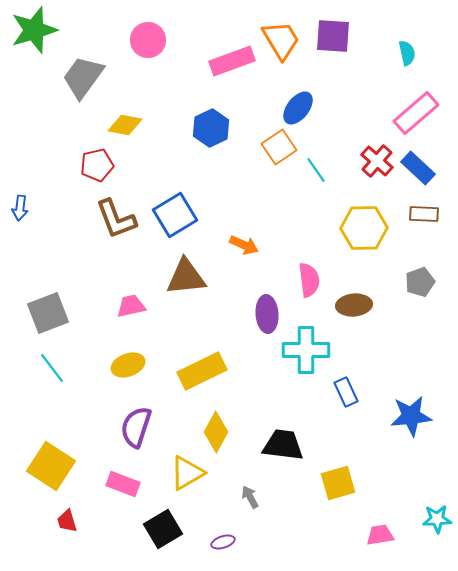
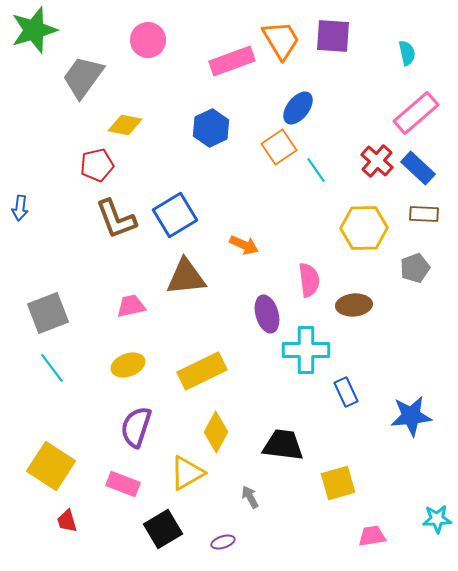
gray pentagon at (420, 282): moved 5 px left, 14 px up
purple ellipse at (267, 314): rotated 12 degrees counterclockwise
pink trapezoid at (380, 535): moved 8 px left, 1 px down
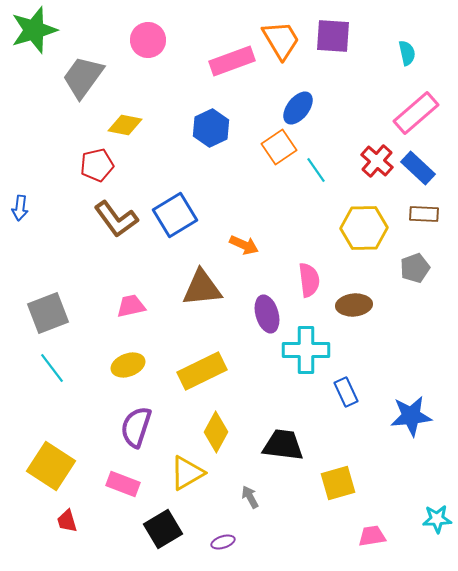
brown L-shape at (116, 219): rotated 15 degrees counterclockwise
brown triangle at (186, 277): moved 16 px right, 11 px down
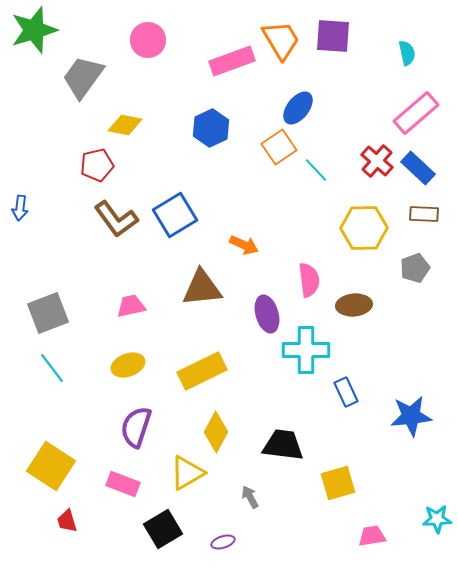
cyan line at (316, 170): rotated 8 degrees counterclockwise
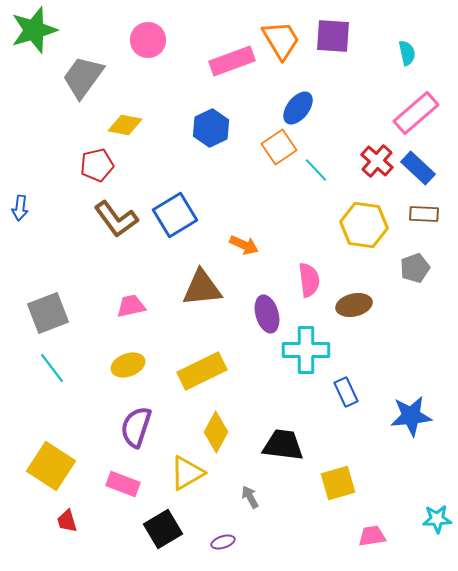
yellow hexagon at (364, 228): moved 3 px up; rotated 9 degrees clockwise
brown ellipse at (354, 305): rotated 8 degrees counterclockwise
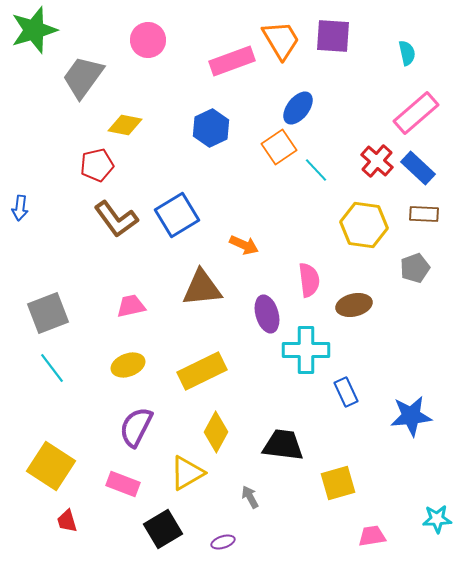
blue square at (175, 215): moved 2 px right
purple semicircle at (136, 427): rotated 9 degrees clockwise
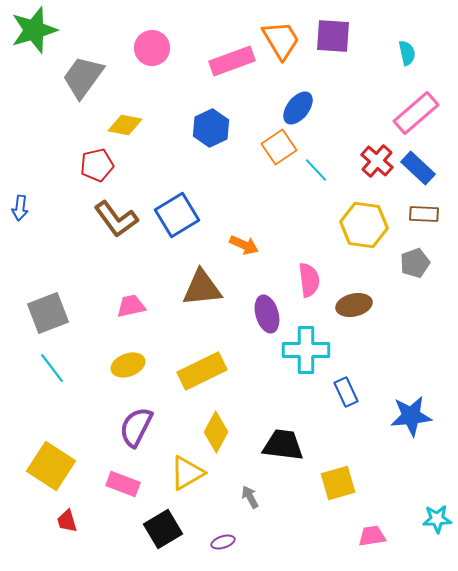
pink circle at (148, 40): moved 4 px right, 8 px down
gray pentagon at (415, 268): moved 5 px up
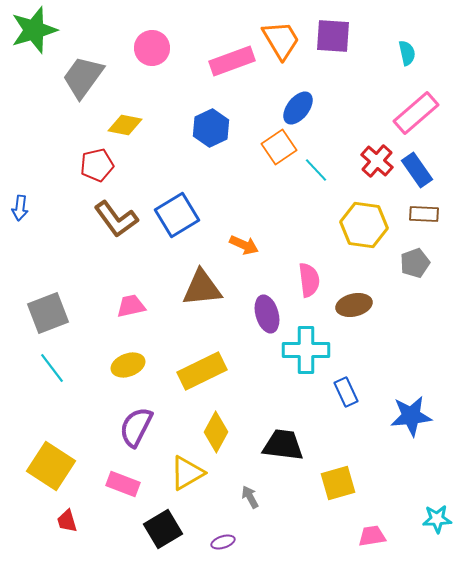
blue rectangle at (418, 168): moved 1 px left, 2 px down; rotated 12 degrees clockwise
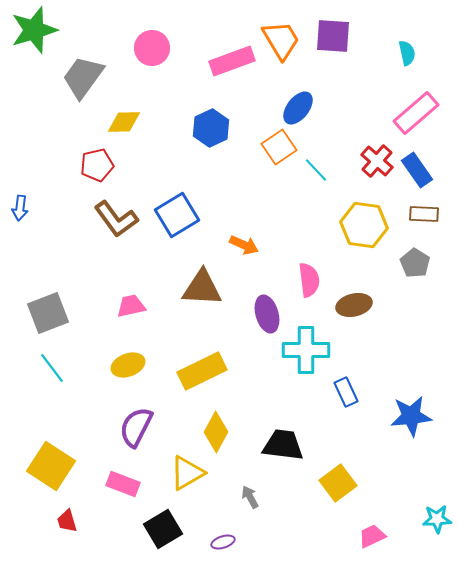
yellow diamond at (125, 125): moved 1 px left, 3 px up; rotated 12 degrees counterclockwise
gray pentagon at (415, 263): rotated 20 degrees counterclockwise
brown triangle at (202, 288): rotated 9 degrees clockwise
yellow square at (338, 483): rotated 21 degrees counterclockwise
pink trapezoid at (372, 536): rotated 16 degrees counterclockwise
